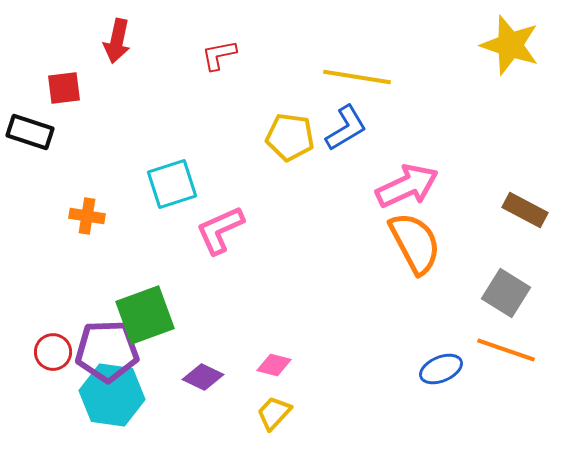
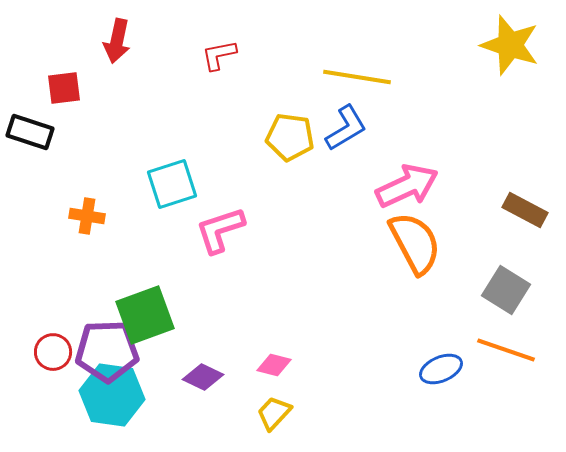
pink L-shape: rotated 6 degrees clockwise
gray square: moved 3 px up
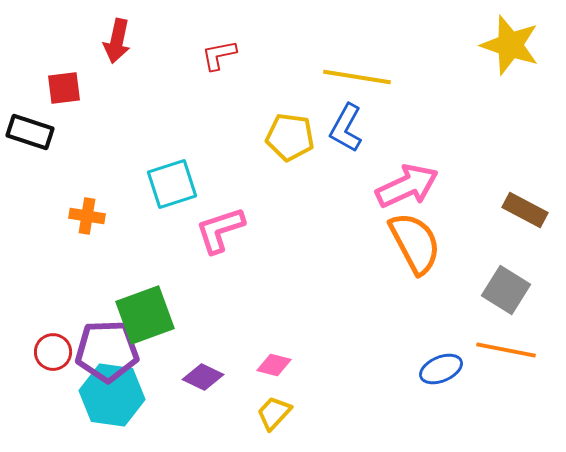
blue L-shape: rotated 150 degrees clockwise
orange line: rotated 8 degrees counterclockwise
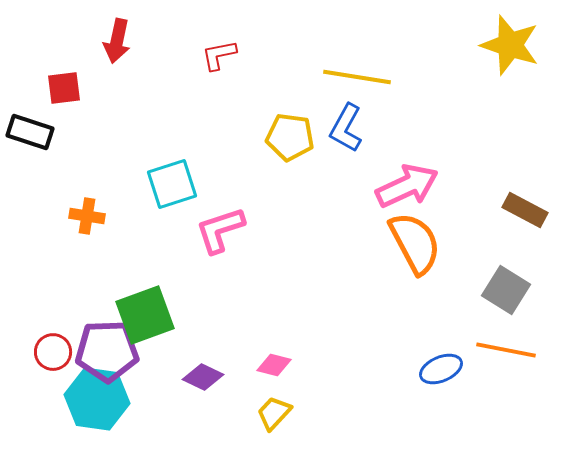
cyan hexagon: moved 15 px left, 4 px down
